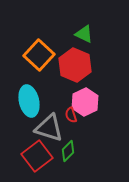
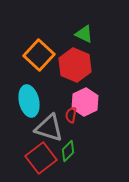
red semicircle: rotated 28 degrees clockwise
red square: moved 4 px right, 2 px down
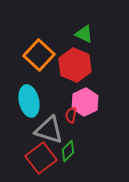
gray triangle: moved 2 px down
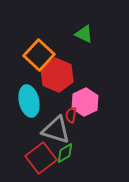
red hexagon: moved 18 px left, 10 px down
gray triangle: moved 7 px right
green diamond: moved 3 px left, 2 px down; rotated 15 degrees clockwise
